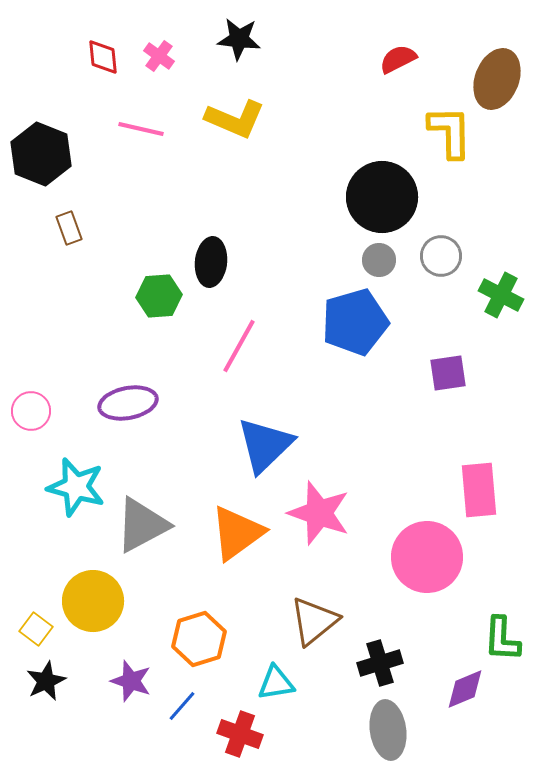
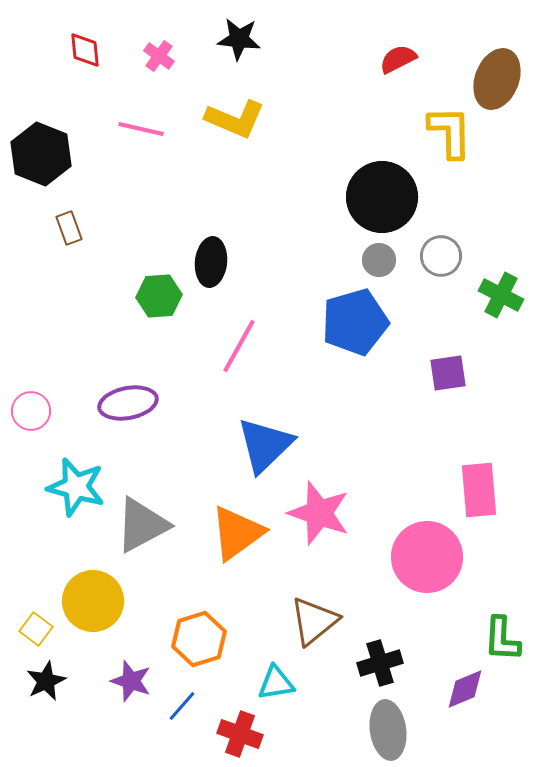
red diamond at (103, 57): moved 18 px left, 7 px up
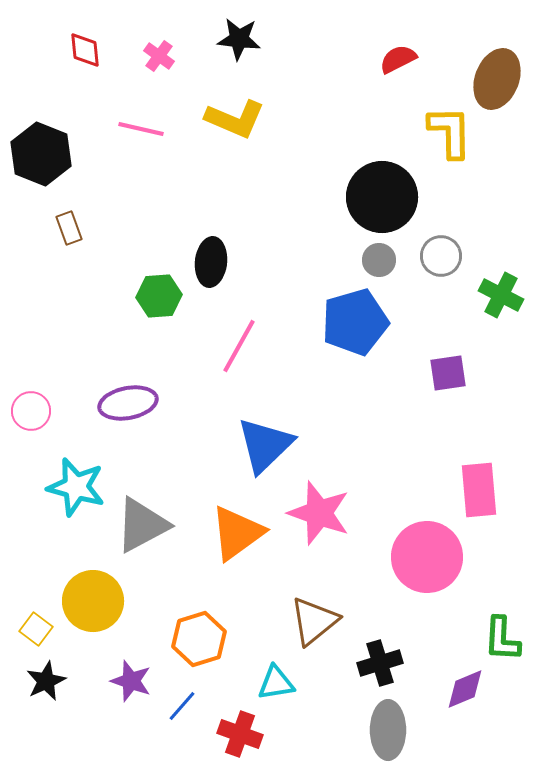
gray ellipse at (388, 730): rotated 8 degrees clockwise
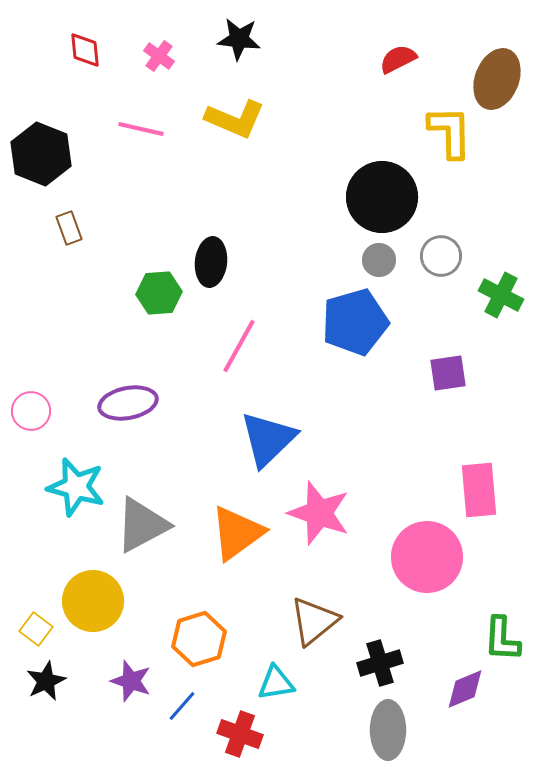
green hexagon at (159, 296): moved 3 px up
blue triangle at (265, 445): moved 3 px right, 6 px up
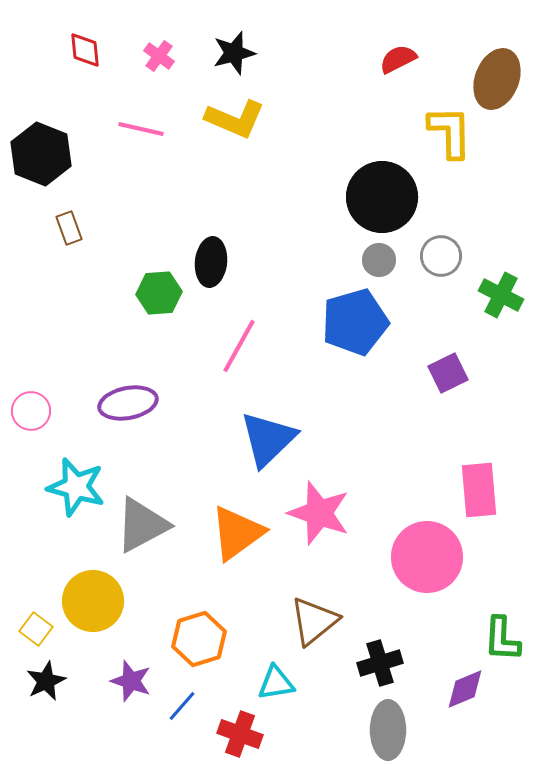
black star at (239, 39): moved 5 px left, 14 px down; rotated 21 degrees counterclockwise
purple square at (448, 373): rotated 18 degrees counterclockwise
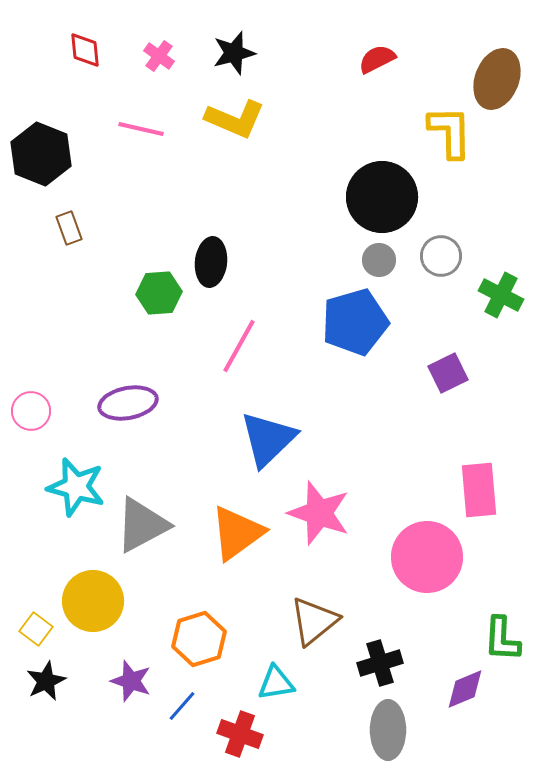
red semicircle at (398, 59): moved 21 px left
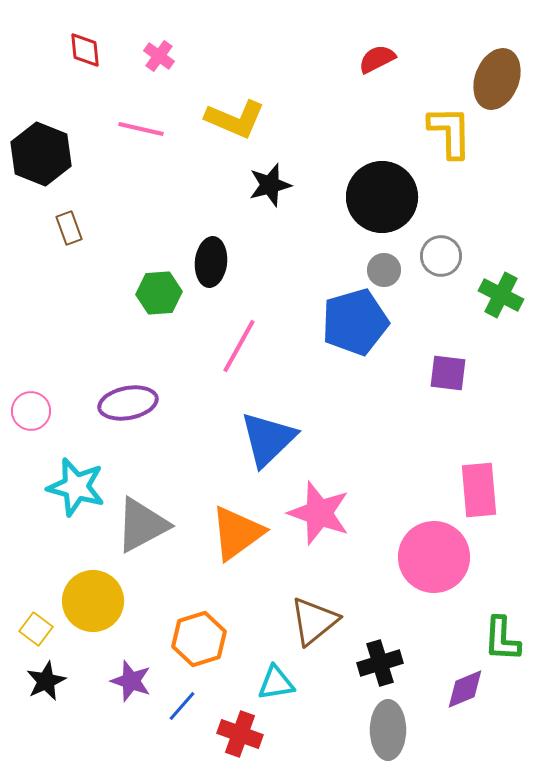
black star at (234, 53): moved 36 px right, 132 px down
gray circle at (379, 260): moved 5 px right, 10 px down
purple square at (448, 373): rotated 33 degrees clockwise
pink circle at (427, 557): moved 7 px right
